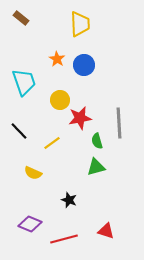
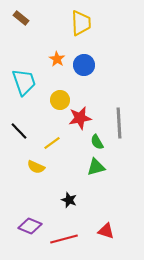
yellow trapezoid: moved 1 px right, 1 px up
green semicircle: moved 1 px down; rotated 14 degrees counterclockwise
yellow semicircle: moved 3 px right, 6 px up
purple diamond: moved 2 px down
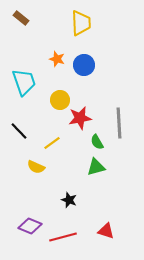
orange star: rotated 14 degrees counterclockwise
red line: moved 1 px left, 2 px up
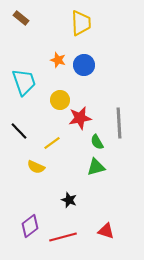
orange star: moved 1 px right, 1 px down
purple diamond: rotated 60 degrees counterclockwise
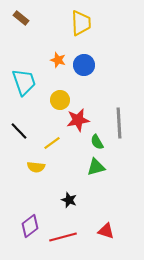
red star: moved 2 px left, 2 px down
yellow semicircle: rotated 18 degrees counterclockwise
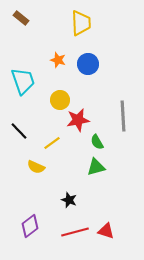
blue circle: moved 4 px right, 1 px up
cyan trapezoid: moved 1 px left, 1 px up
gray line: moved 4 px right, 7 px up
yellow semicircle: rotated 18 degrees clockwise
red line: moved 12 px right, 5 px up
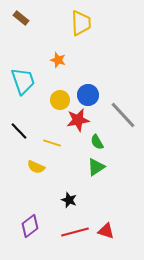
blue circle: moved 31 px down
gray line: moved 1 px up; rotated 40 degrees counterclockwise
yellow line: rotated 54 degrees clockwise
green triangle: rotated 18 degrees counterclockwise
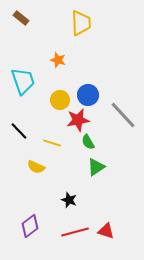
green semicircle: moved 9 px left
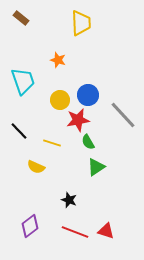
red line: rotated 36 degrees clockwise
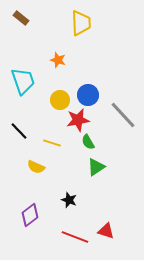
purple diamond: moved 11 px up
red line: moved 5 px down
